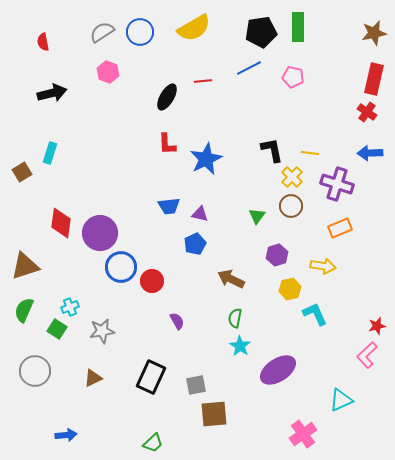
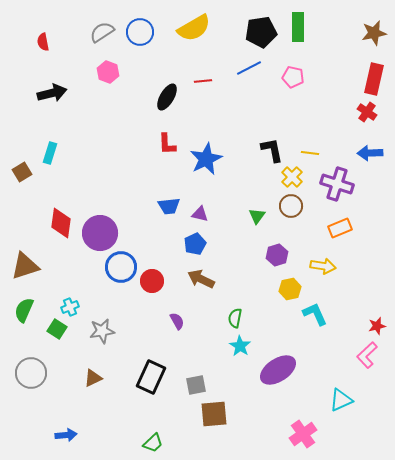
brown arrow at (231, 279): moved 30 px left
gray circle at (35, 371): moved 4 px left, 2 px down
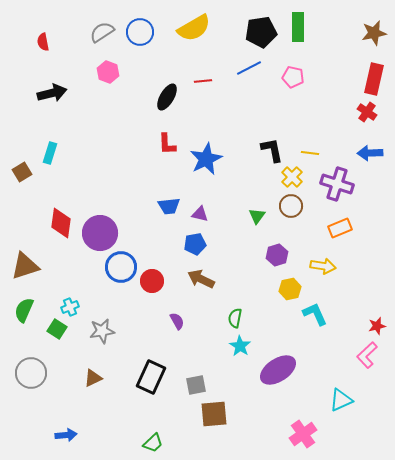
blue pentagon at (195, 244): rotated 15 degrees clockwise
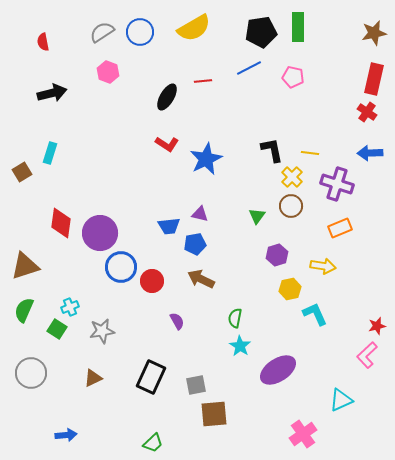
red L-shape at (167, 144): rotated 55 degrees counterclockwise
blue trapezoid at (169, 206): moved 20 px down
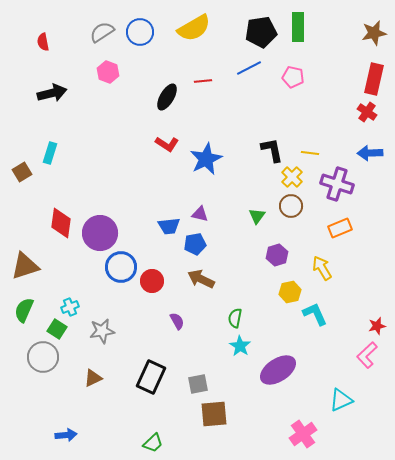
yellow arrow at (323, 266): moved 1 px left, 2 px down; rotated 130 degrees counterclockwise
yellow hexagon at (290, 289): moved 3 px down
gray circle at (31, 373): moved 12 px right, 16 px up
gray square at (196, 385): moved 2 px right, 1 px up
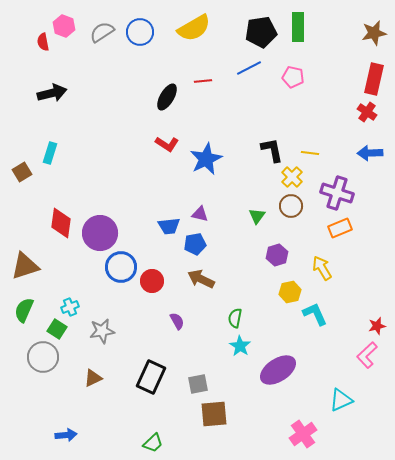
pink hexagon at (108, 72): moved 44 px left, 46 px up
purple cross at (337, 184): moved 9 px down
